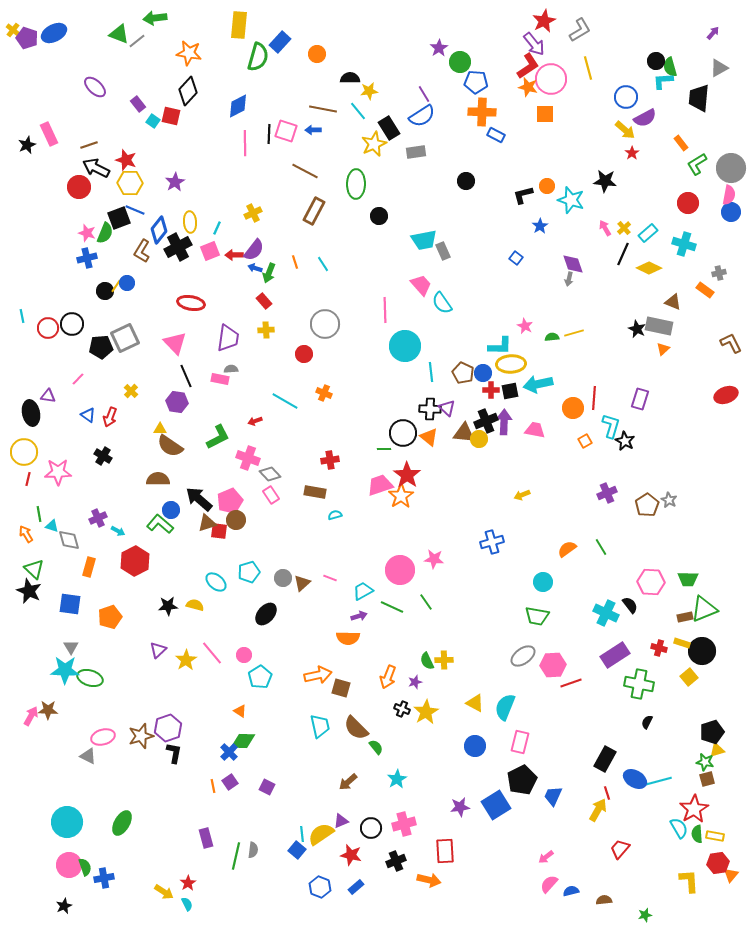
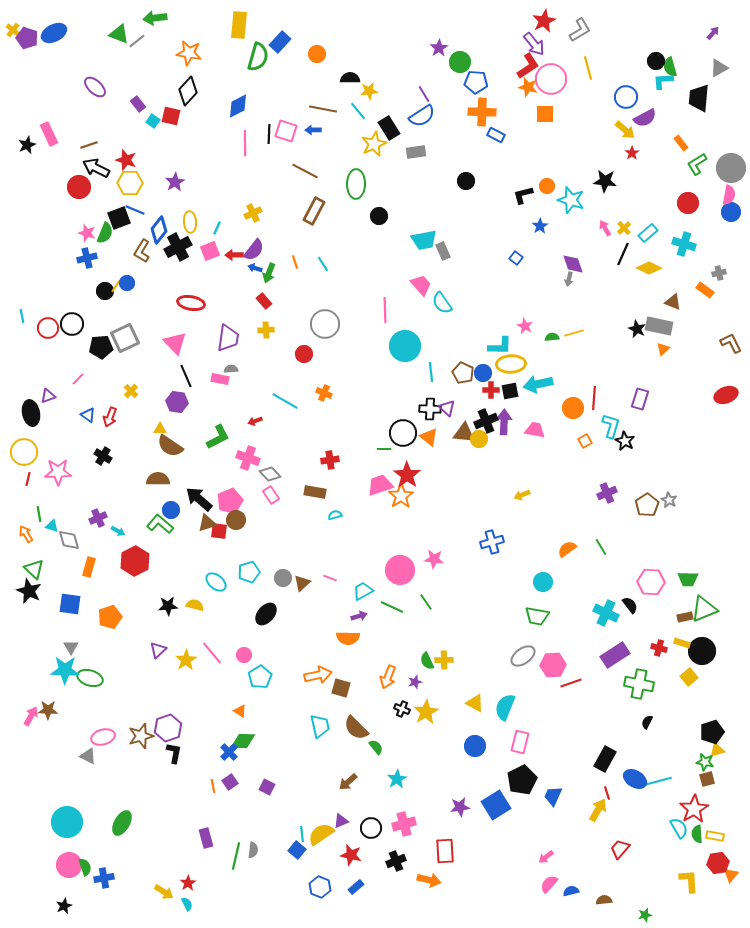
purple triangle at (48, 396): rotated 28 degrees counterclockwise
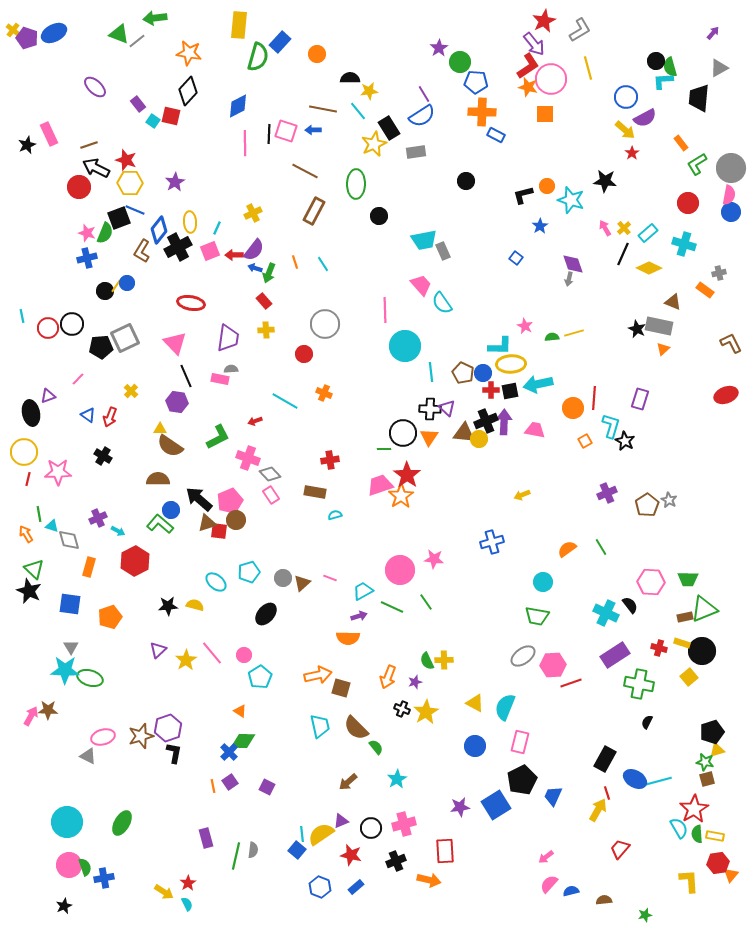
orange triangle at (429, 437): rotated 24 degrees clockwise
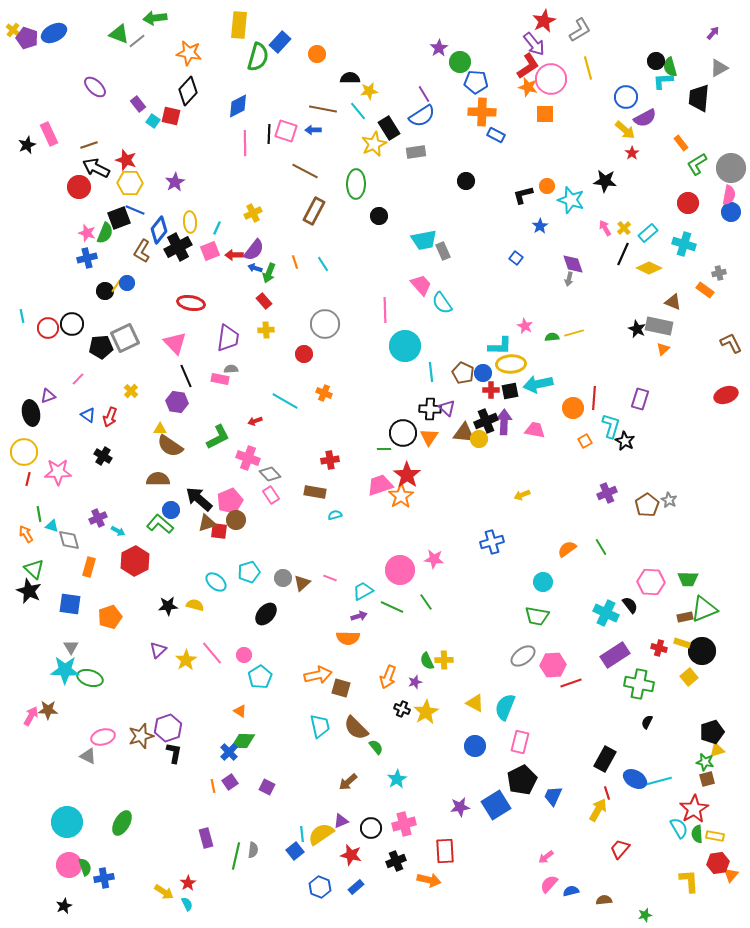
blue square at (297, 850): moved 2 px left, 1 px down; rotated 12 degrees clockwise
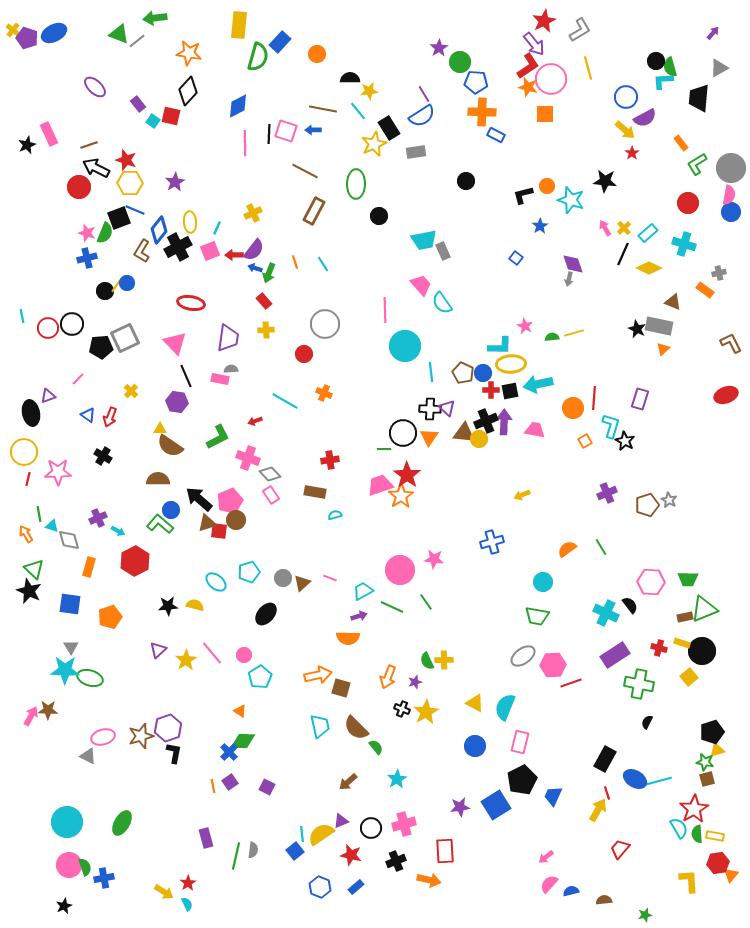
brown pentagon at (647, 505): rotated 15 degrees clockwise
